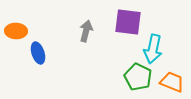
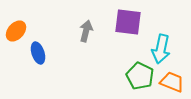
orange ellipse: rotated 50 degrees counterclockwise
cyan arrow: moved 8 px right
green pentagon: moved 2 px right, 1 px up
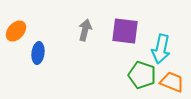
purple square: moved 3 px left, 9 px down
gray arrow: moved 1 px left, 1 px up
blue ellipse: rotated 25 degrees clockwise
green pentagon: moved 2 px right, 1 px up; rotated 8 degrees counterclockwise
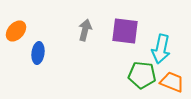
green pentagon: rotated 12 degrees counterclockwise
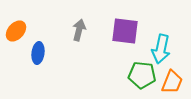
gray arrow: moved 6 px left
orange trapezoid: rotated 90 degrees clockwise
